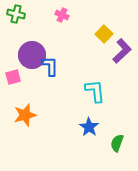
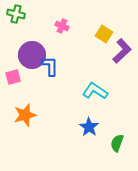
pink cross: moved 11 px down
yellow square: rotated 12 degrees counterclockwise
cyan L-shape: rotated 50 degrees counterclockwise
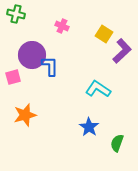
cyan L-shape: moved 3 px right, 2 px up
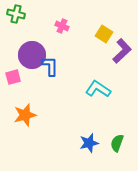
blue star: moved 16 px down; rotated 24 degrees clockwise
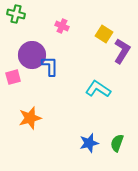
purple L-shape: rotated 15 degrees counterclockwise
orange star: moved 5 px right, 3 px down
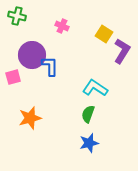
green cross: moved 1 px right, 2 px down
cyan L-shape: moved 3 px left, 1 px up
green semicircle: moved 29 px left, 29 px up
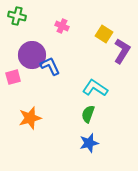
blue L-shape: rotated 25 degrees counterclockwise
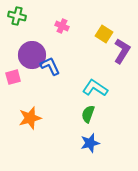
blue star: moved 1 px right
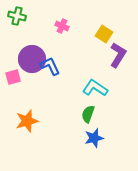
purple L-shape: moved 4 px left, 4 px down
purple circle: moved 4 px down
orange star: moved 3 px left, 3 px down
blue star: moved 4 px right, 5 px up
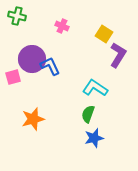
orange star: moved 6 px right, 2 px up
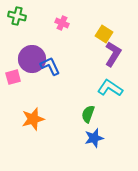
pink cross: moved 3 px up
purple L-shape: moved 5 px left, 1 px up
cyan L-shape: moved 15 px right
